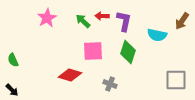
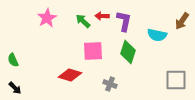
black arrow: moved 3 px right, 2 px up
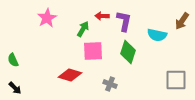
green arrow: moved 8 px down; rotated 77 degrees clockwise
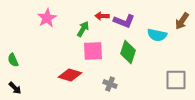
purple L-shape: rotated 100 degrees clockwise
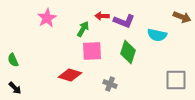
brown arrow: moved 4 px up; rotated 102 degrees counterclockwise
pink square: moved 1 px left
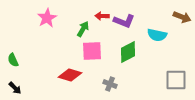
green diamond: rotated 45 degrees clockwise
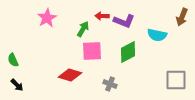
brown arrow: rotated 90 degrees clockwise
black arrow: moved 2 px right, 3 px up
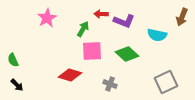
red arrow: moved 1 px left, 2 px up
green diamond: moved 1 px left, 2 px down; rotated 70 degrees clockwise
gray square: moved 10 px left, 2 px down; rotated 25 degrees counterclockwise
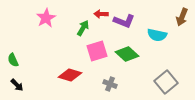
pink star: moved 1 px left
green arrow: moved 1 px up
pink square: moved 5 px right; rotated 15 degrees counterclockwise
gray square: rotated 15 degrees counterclockwise
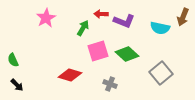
brown arrow: moved 1 px right
cyan semicircle: moved 3 px right, 7 px up
pink square: moved 1 px right
gray square: moved 5 px left, 9 px up
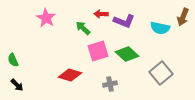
pink star: rotated 12 degrees counterclockwise
green arrow: rotated 77 degrees counterclockwise
gray cross: rotated 32 degrees counterclockwise
